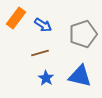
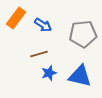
gray pentagon: rotated 12 degrees clockwise
brown line: moved 1 px left, 1 px down
blue star: moved 3 px right, 5 px up; rotated 21 degrees clockwise
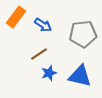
orange rectangle: moved 1 px up
brown line: rotated 18 degrees counterclockwise
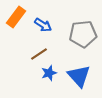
blue triangle: moved 1 px left; rotated 35 degrees clockwise
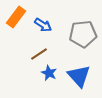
blue star: rotated 28 degrees counterclockwise
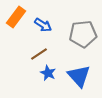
blue star: moved 1 px left
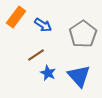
gray pentagon: rotated 28 degrees counterclockwise
brown line: moved 3 px left, 1 px down
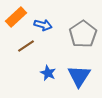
orange rectangle: rotated 10 degrees clockwise
blue arrow: rotated 18 degrees counterclockwise
brown line: moved 10 px left, 9 px up
blue triangle: rotated 15 degrees clockwise
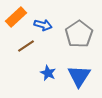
gray pentagon: moved 4 px left
